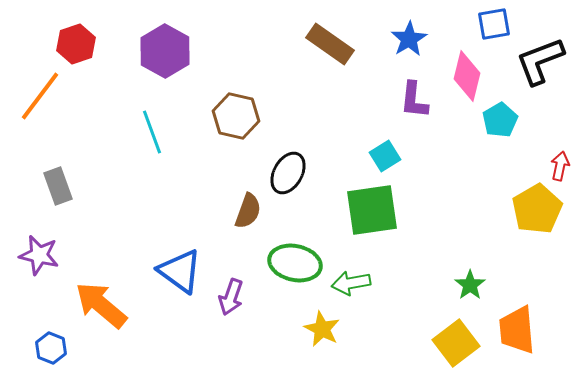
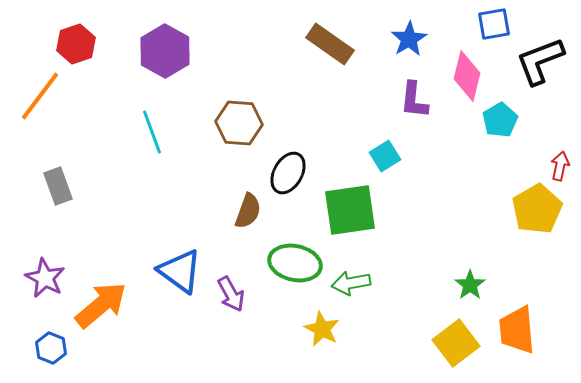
brown hexagon: moved 3 px right, 7 px down; rotated 9 degrees counterclockwise
green square: moved 22 px left
purple star: moved 6 px right, 23 px down; rotated 15 degrees clockwise
purple arrow: moved 3 px up; rotated 48 degrees counterclockwise
orange arrow: rotated 100 degrees clockwise
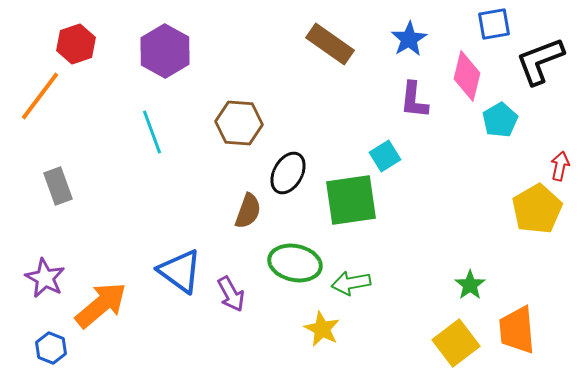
green square: moved 1 px right, 10 px up
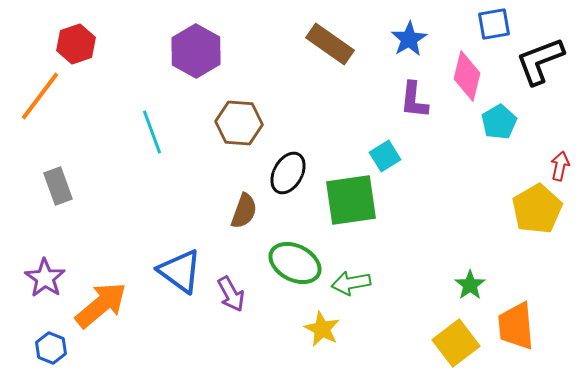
purple hexagon: moved 31 px right
cyan pentagon: moved 1 px left, 2 px down
brown semicircle: moved 4 px left
green ellipse: rotated 15 degrees clockwise
purple star: rotated 6 degrees clockwise
orange trapezoid: moved 1 px left, 4 px up
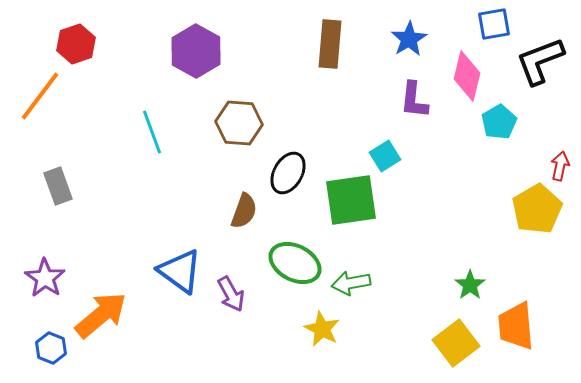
brown rectangle: rotated 60 degrees clockwise
orange arrow: moved 10 px down
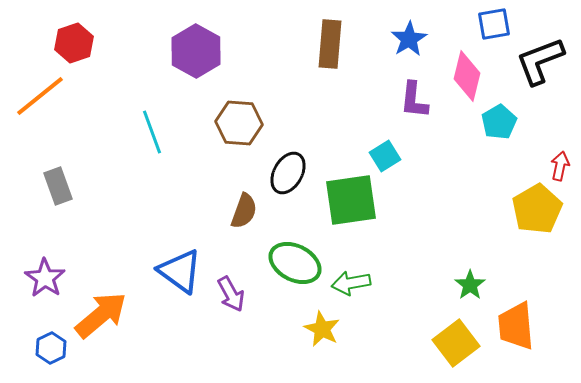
red hexagon: moved 2 px left, 1 px up
orange line: rotated 14 degrees clockwise
blue hexagon: rotated 12 degrees clockwise
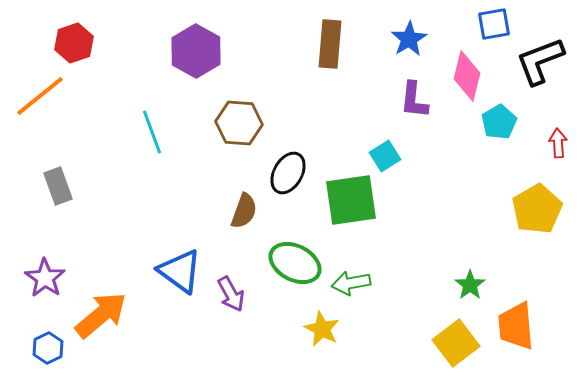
red arrow: moved 2 px left, 23 px up; rotated 16 degrees counterclockwise
blue hexagon: moved 3 px left
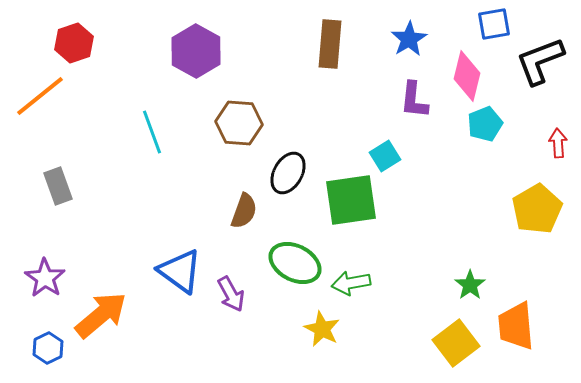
cyan pentagon: moved 14 px left, 2 px down; rotated 8 degrees clockwise
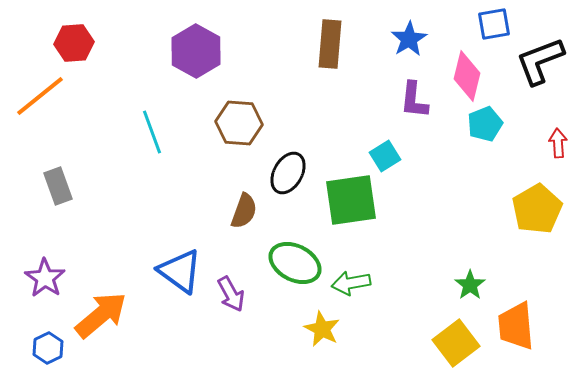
red hexagon: rotated 15 degrees clockwise
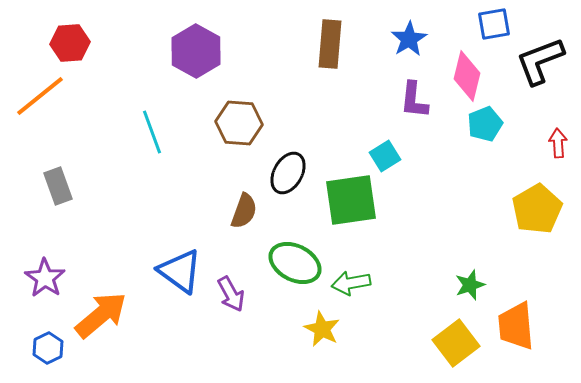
red hexagon: moved 4 px left
green star: rotated 16 degrees clockwise
